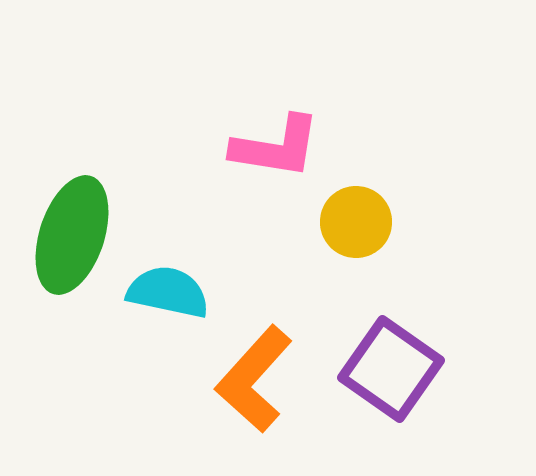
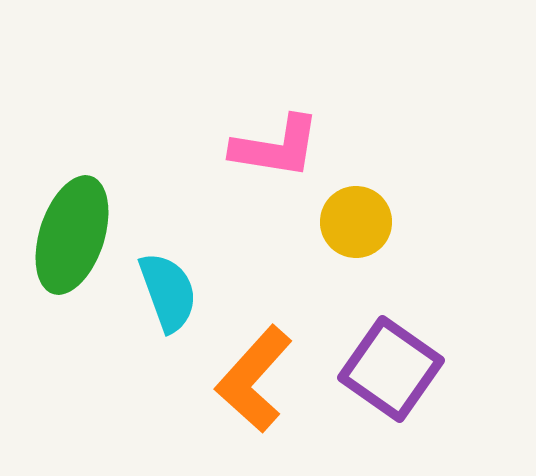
cyan semicircle: rotated 58 degrees clockwise
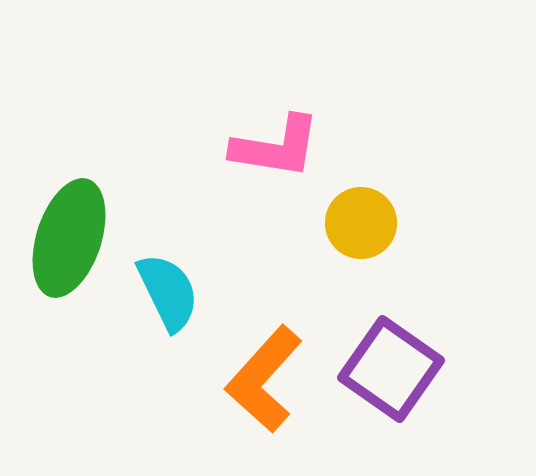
yellow circle: moved 5 px right, 1 px down
green ellipse: moved 3 px left, 3 px down
cyan semicircle: rotated 6 degrees counterclockwise
orange L-shape: moved 10 px right
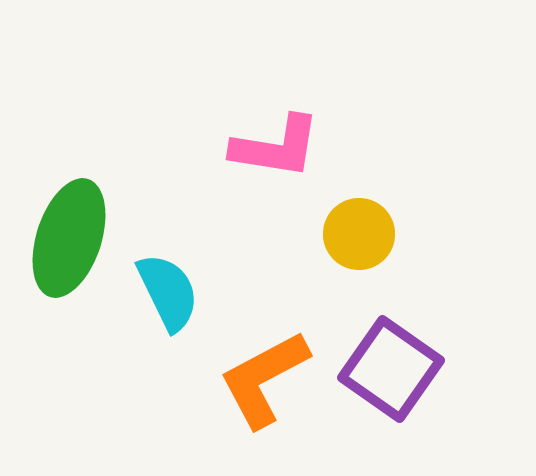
yellow circle: moved 2 px left, 11 px down
orange L-shape: rotated 20 degrees clockwise
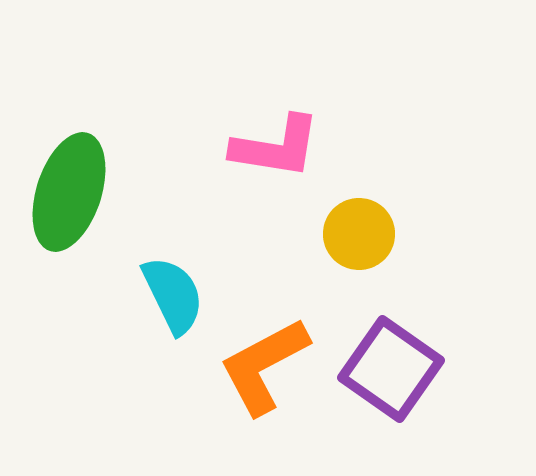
green ellipse: moved 46 px up
cyan semicircle: moved 5 px right, 3 px down
orange L-shape: moved 13 px up
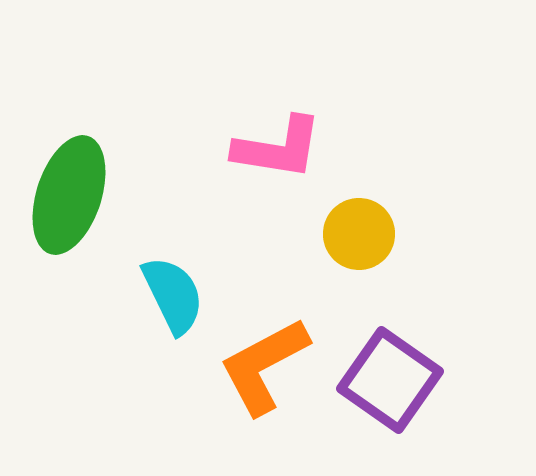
pink L-shape: moved 2 px right, 1 px down
green ellipse: moved 3 px down
purple square: moved 1 px left, 11 px down
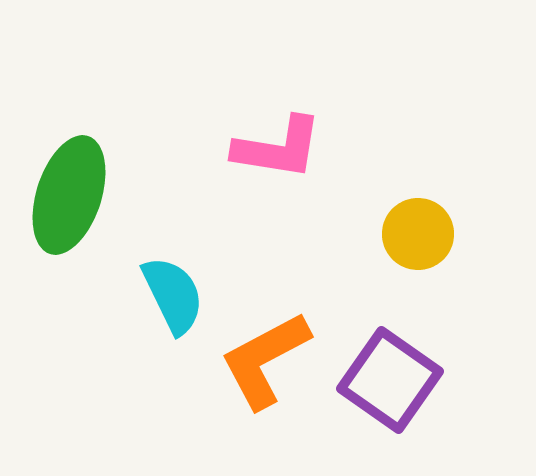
yellow circle: moved 59 px right
orange L-shape: moved 1 px right, 6 px up
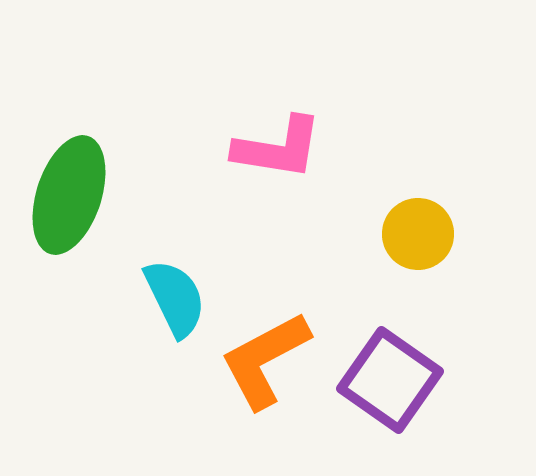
cyan semicircle: moved 2 px right, 3 px down
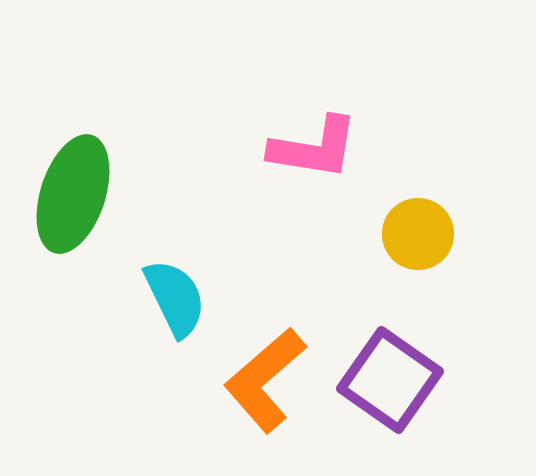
pink L-shape: moved 36 px right
green ellipse: moved 4 px right, 1 px up
orange L-shape: moved 20 px down; rotated 13 degrees counterclockwise
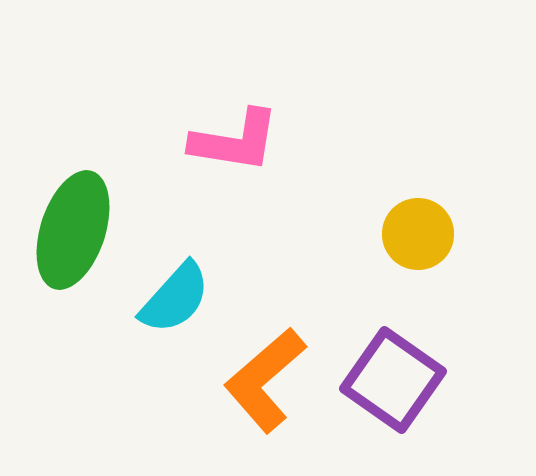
pink L-shape: moved 79 px left, 7 px up
green ellipse: moved 36 px down
cyan semicircle: rotated 68 degrees clockwise
purple square: moved 3 px right
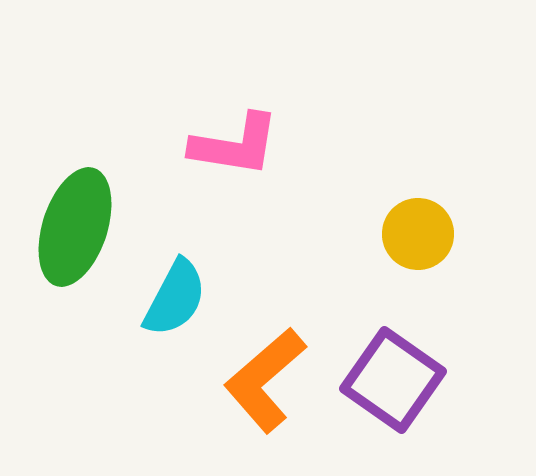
pink L-shape: moved 4 px down
green ellipse: moved 2 px right, 3 px up
cyan semicircle: rotated 14 degrees counterclockwise
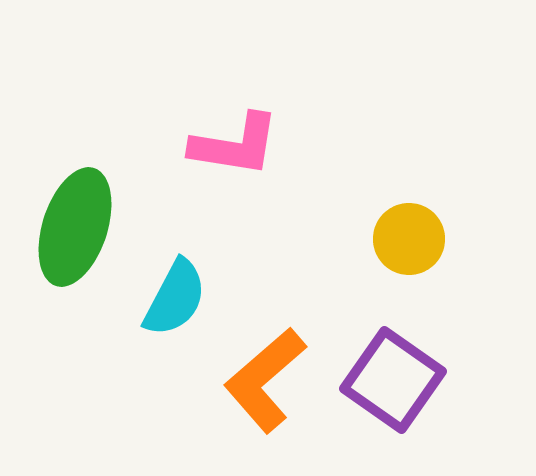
yellow circle: moved 9 px left, 5 px down
